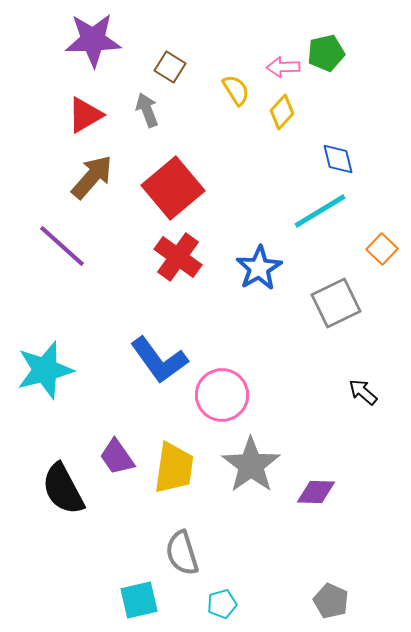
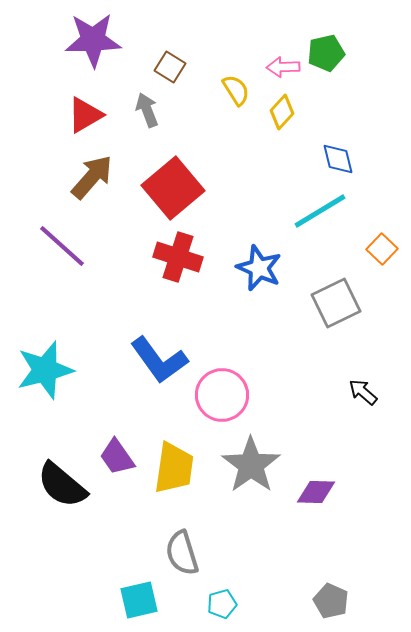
red cross: rotated 18 degrees counterclockwise
blue star: rotated 18 degrees counterclockwise
black semicircle: moved 1 px left, 4 px up; rotated 22 degrees counterclockwise
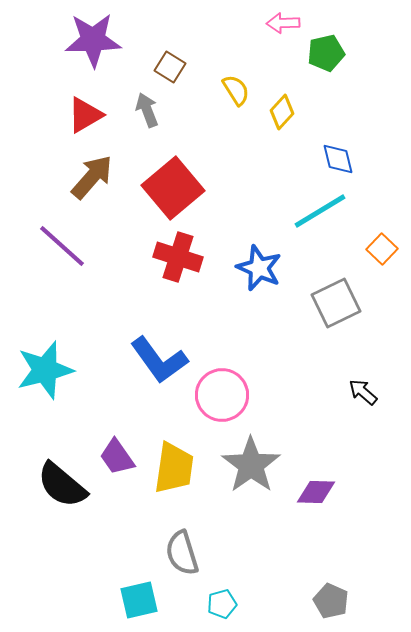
pink arrow: moved 44 px up
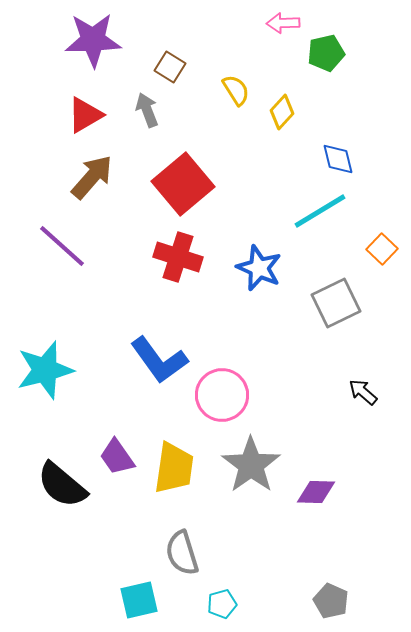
red square: moved 10 px right, 4 px up
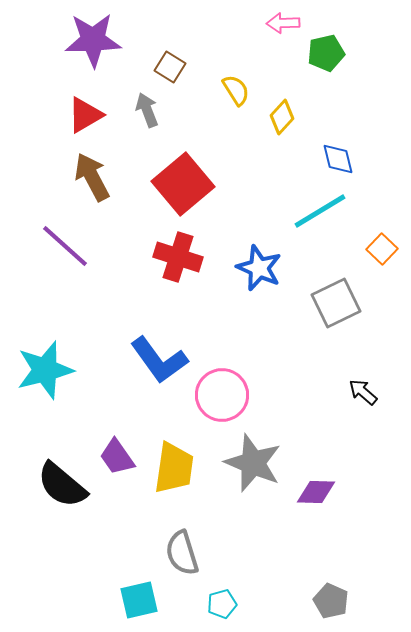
yellow diamond: moved 5 px down
brown arrow: rotated 69 degrees counterclockwise
purple line: moved 3 px right
gray star: moved 2 px right, 2 px up; rotated 14 degrees counterclockwise
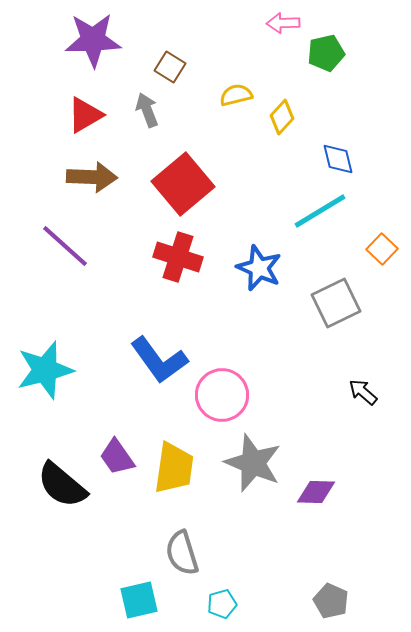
yellow semicircle: moved 5 px down; rotated 72 degrees counterclockwise
brown arrow: rotated 120 degrees clockwise
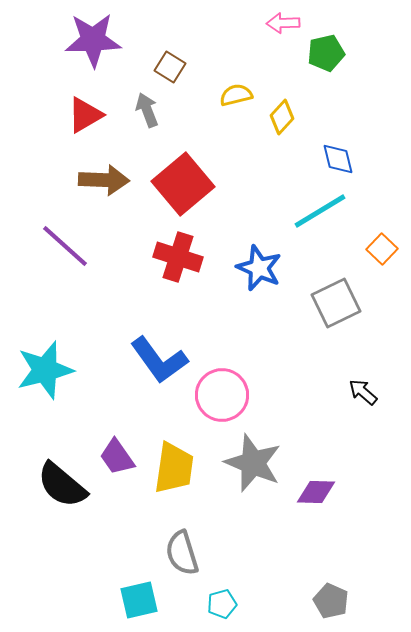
brown arrow: moved 12 px right, 3 px down
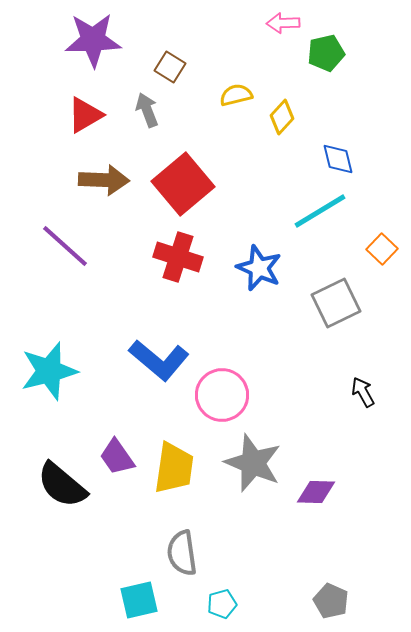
blue L-shape: rotated 14 degrees counterclockwise
cyan star: moved 4 px right, 1 px down
black arrow: rotated 20 degrees clockwise
gray semicircle: rotated 9 degrees clockwise
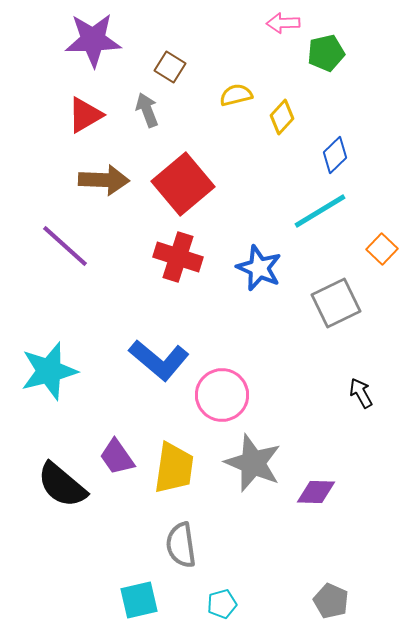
blue diamond: moved 3 px left, 4 px up; rotated 60 degrees clockwise
black arrow: moved 2 px left, 1 px down
gray semicircle: moved 1 px left, 8 px up
